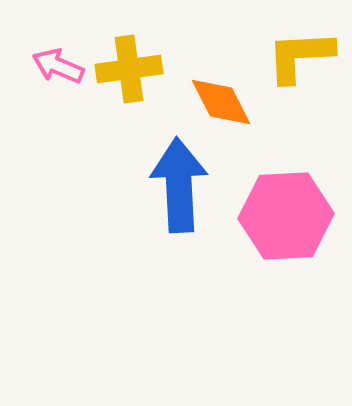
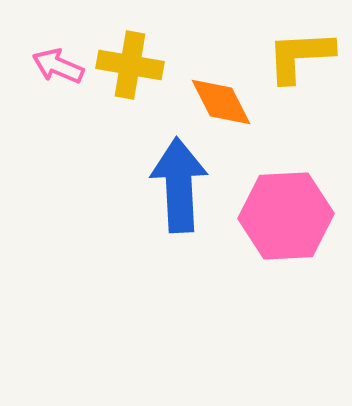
yellow cross: moved 1 px right, 4 px up; rotated 18 degrees clockwise
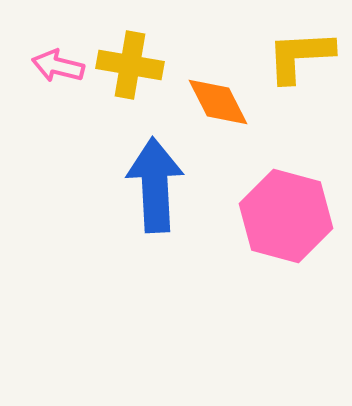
pink arrow: rotated 9 degrees counterclockwise
orange diamond: moved 3 px left
blue arrow: moved 24 px left
pink hexagon: rotated 18 degrees clockwise
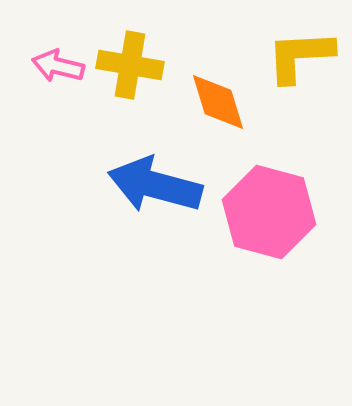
orange diamond: rotated 10 degrees clockwise
blue arrow: rotated 72 degrees counterclockwise
pink hexagon: moved 17 px left, 4 px up
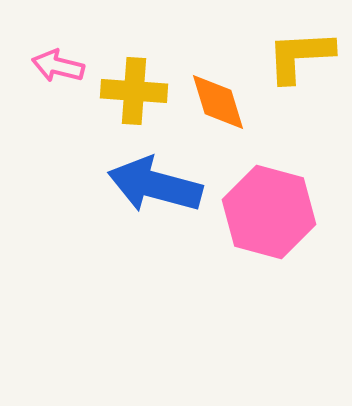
yellow cross: moved 4 px right, 26 px down; rotated 6 degrees counterclockwise
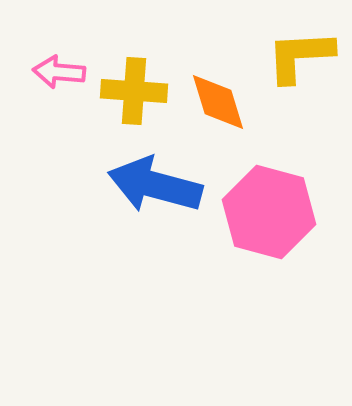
pink arrow: moved 1 px right, 6 px down; rotated 9 degrees counterclockwise
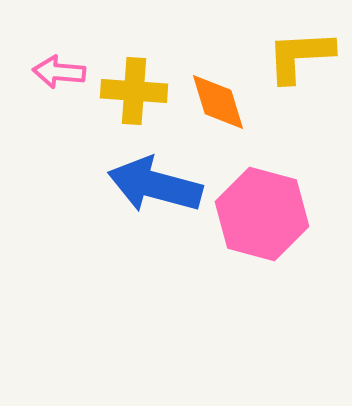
pink hexagon: moved 7 px left, 2 px down
